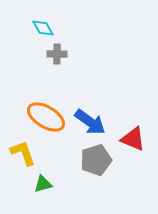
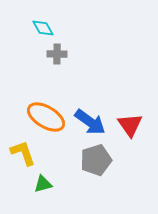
red triangle: moved 3 px left, 14 px up; rotated 32 degrees clockwise
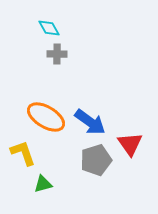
cyan diamond: moved 6 px right
red triangle: moved 19 px down
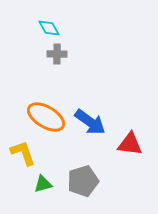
red triangle: rotated 48 degrees counterclockwise
gray pentagon: moved 13 px left, 21 px down
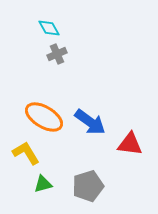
gray cross: rotated 24 degrees counterclockwise
orange ellipse: moved 2 px left
yellow L-shape: moved 3 px right; rotated 12 degrees counterclockwise
gray pentagon: moved 5 px right, 5 px down
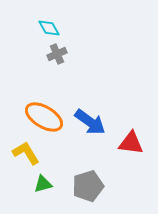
red triangle: moved 1 px right, 1 px up
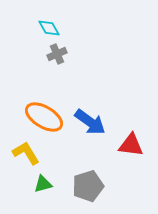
red triangle: moved 2 px down
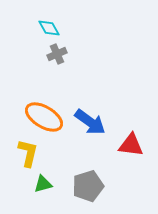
yellow L-shape: moved 2 px right; rotated 44 degrees clockwise
